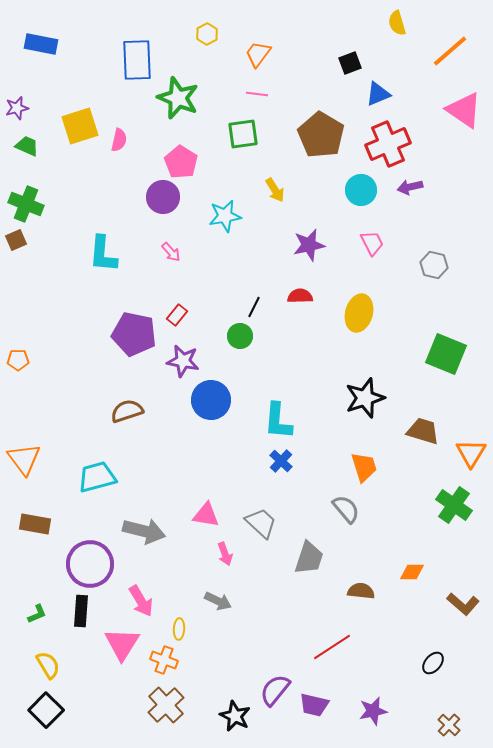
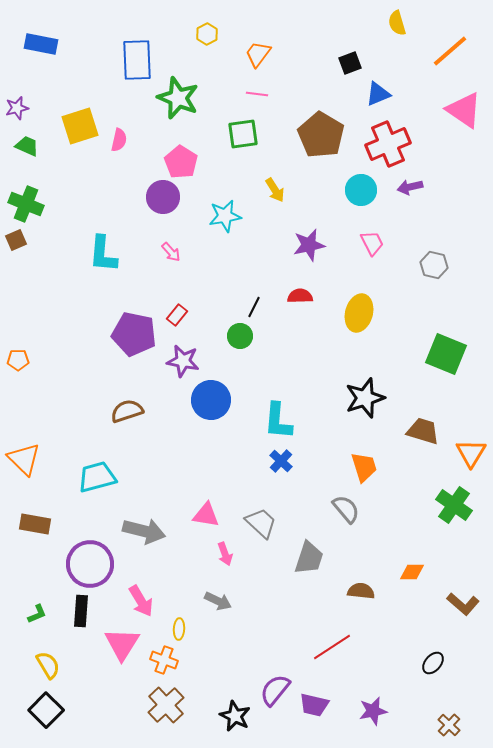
orange triangle at (24, 459): rotated 9 degrees counterclockwise
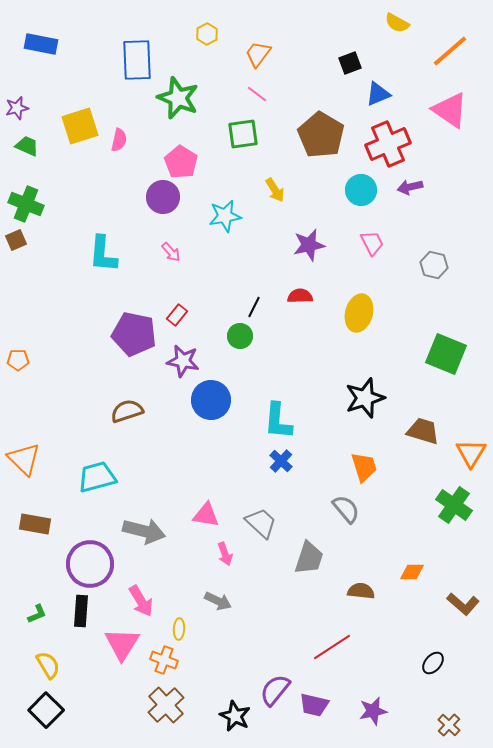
yellow semicircle at (397, 23): rotated 45 degrees counterclockwise
pink line at (257, 94): rotated 30 degrees clockwise
pink triangle at (464, 110): moved 14 px left
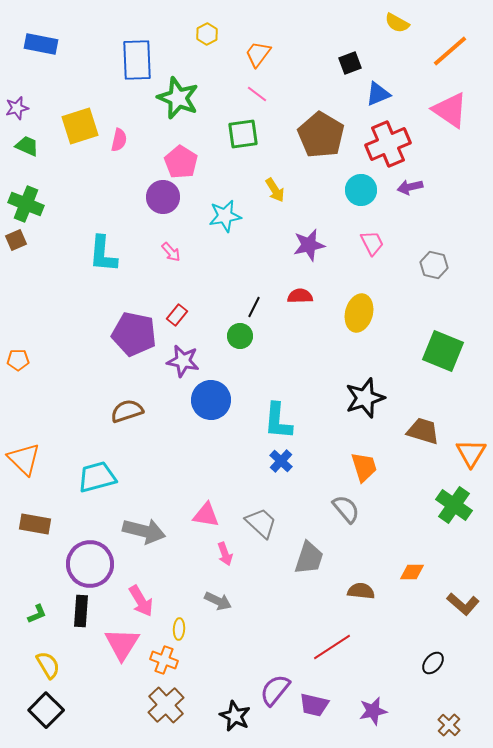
green square at (446, 354): moved 3 px left, 3 px up
